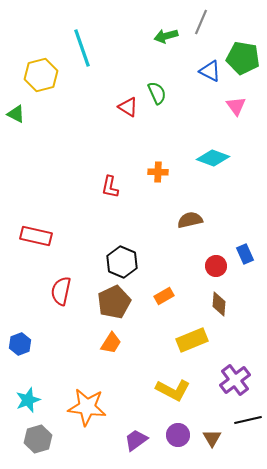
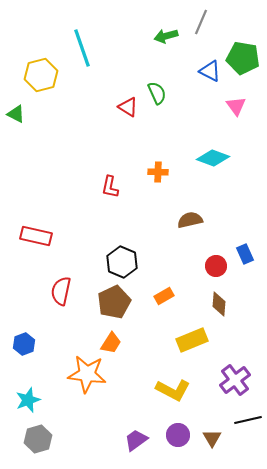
blue hexagon: moved 4 px right
orange star: moved 33 px up
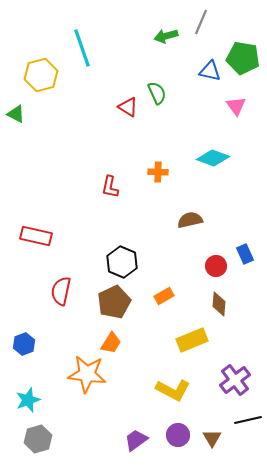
blue triangle: rotated 15 degrees counterclockwise
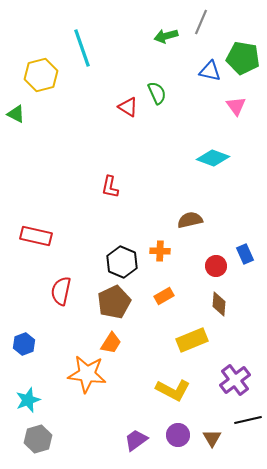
orange cross: moved 2 px right, 79 px down
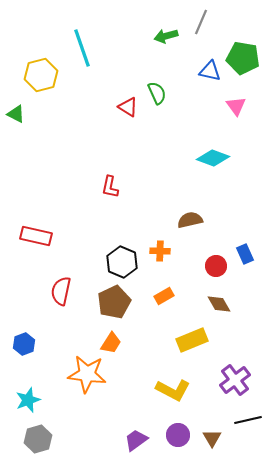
brown diamond: rotated 35 degrees counterclockwise
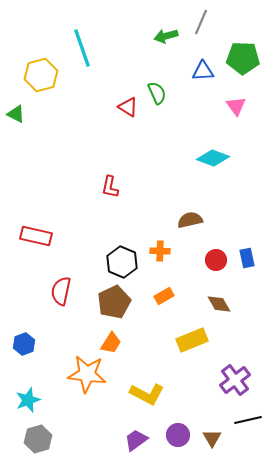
green pentagon: rotated 8 degrees counterclockwise
blue triangle: moved 7 px left; rotated 15 degrees counterclockwise
blue rectangle: moved 2 px right, 4 px down; rotated 12 degrees clockwise
red circle: moved 6 px up
yellow L-shape: moved 26 px left, 4 px down
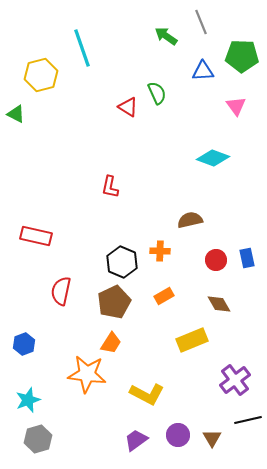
gray line: rotated 45 degrees counterclockwise
green arrow: rotated 50 degrees clockwise
green pentagon: moved 1 px left, 2 px up
